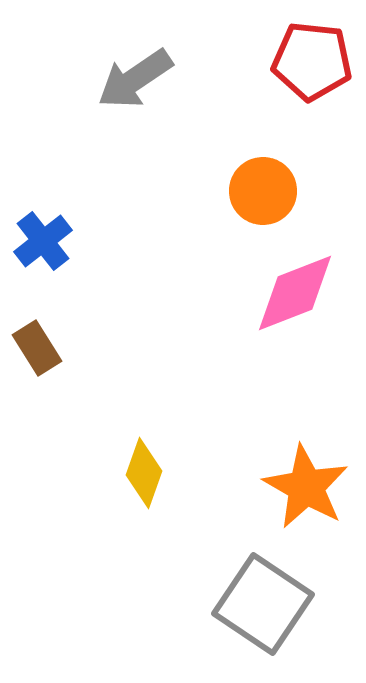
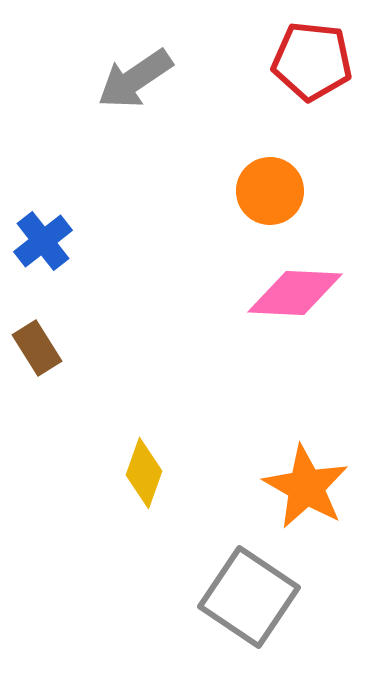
orange circle: moved 7 px right
pink diamond: rotated 24 degrees clockwise
gray square: moved 14 px left, 7 px up
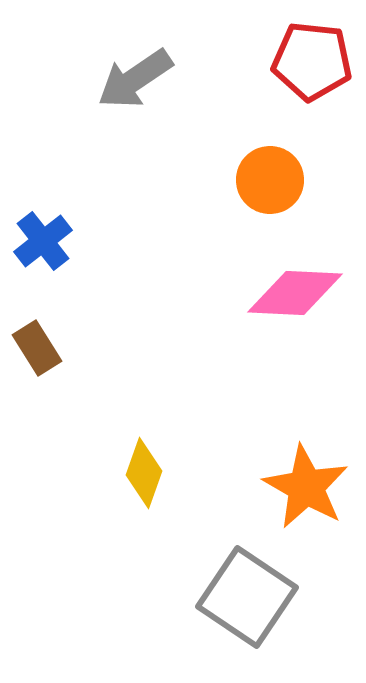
orange circle: moved 11 px up
gray square: moved 2 px left
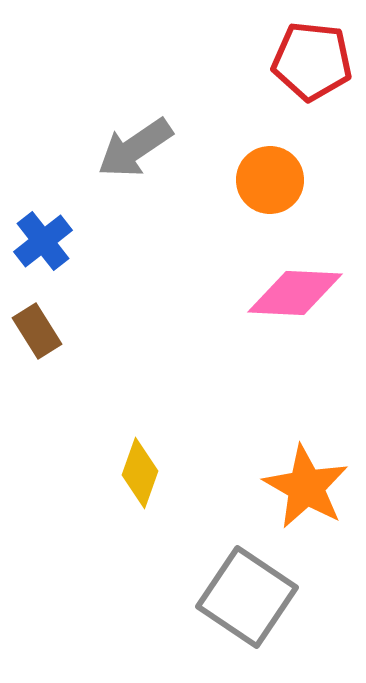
gray arrow: moved 69 px down
brown rectangle: moved 17 px up
yellow diamond: moved 4 px left
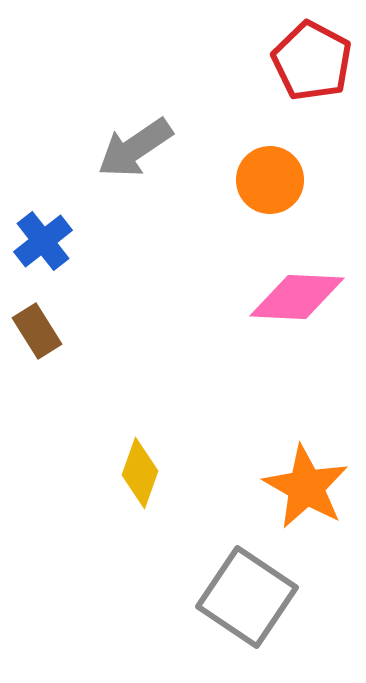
red pentagon: rotated 22 degrees clockwise
pink diamond: moved 2 px right, 4 px down
